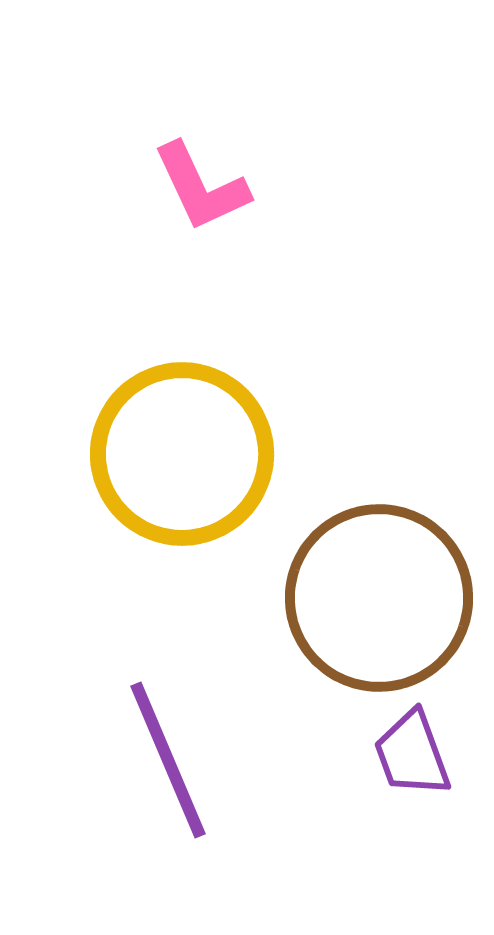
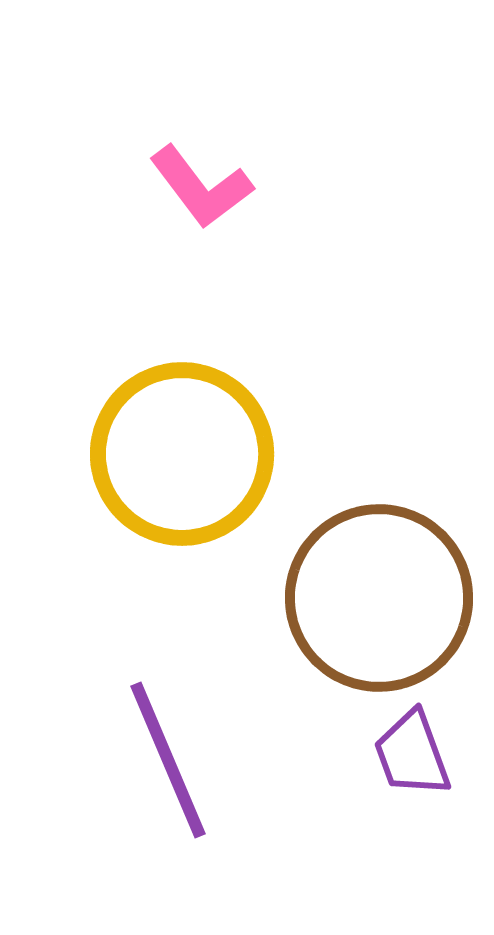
pink L-shape: rotated 12 degrees counterclockwise
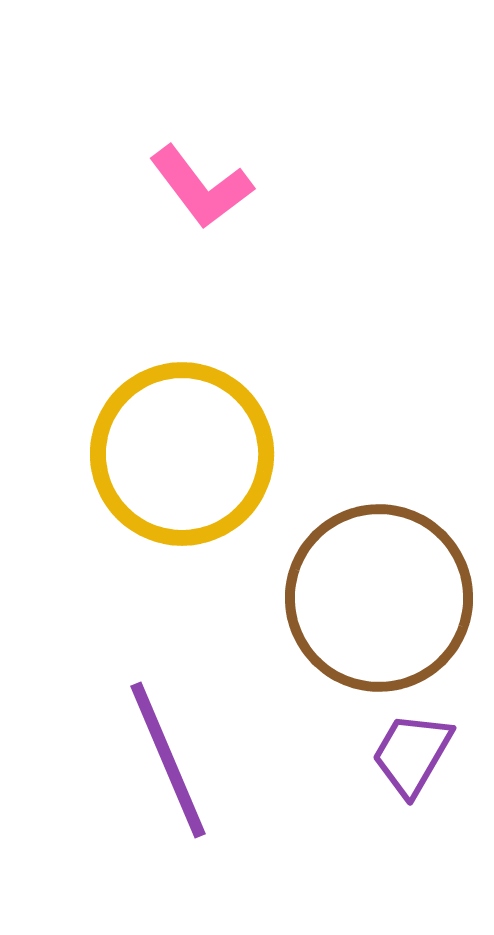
purple trapezoid: rotated 50 degrees clockwise
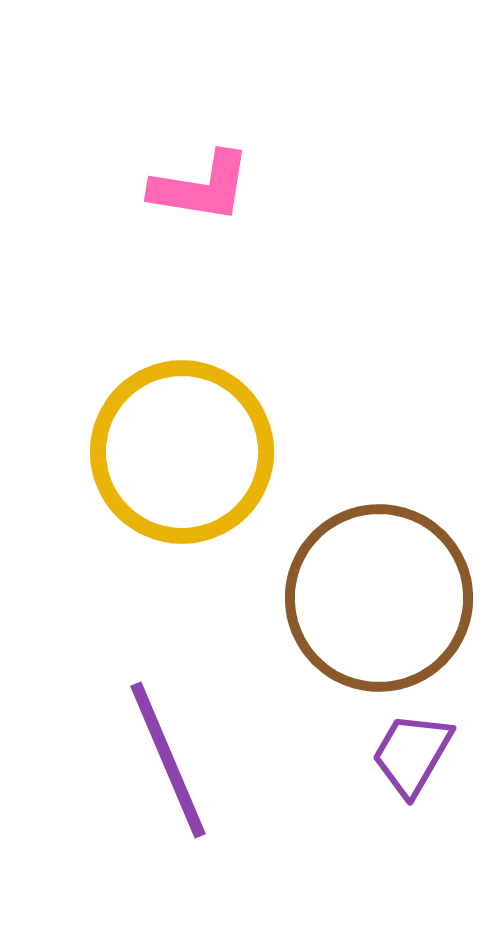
pink L-shape: rotated 44 degrees counterclockwise
yellow circle: moved 2 px up
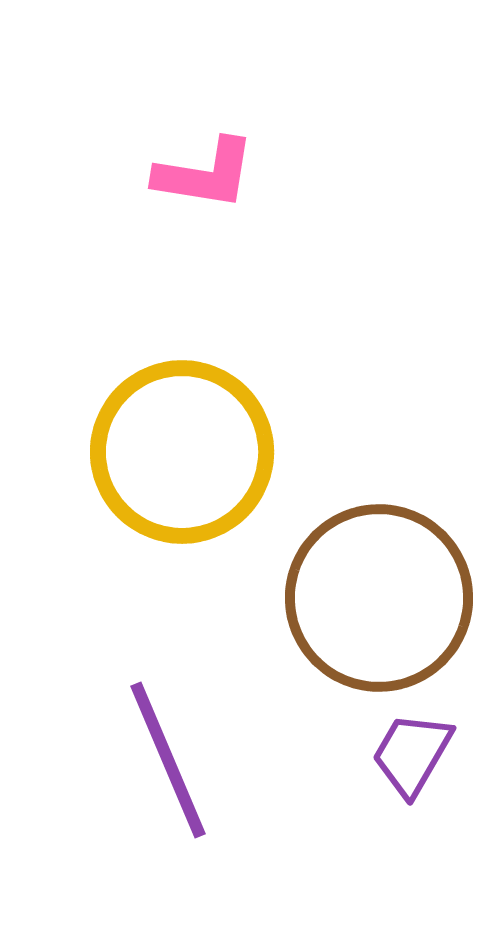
pink L-shape: moved 4 px right, 13 px up
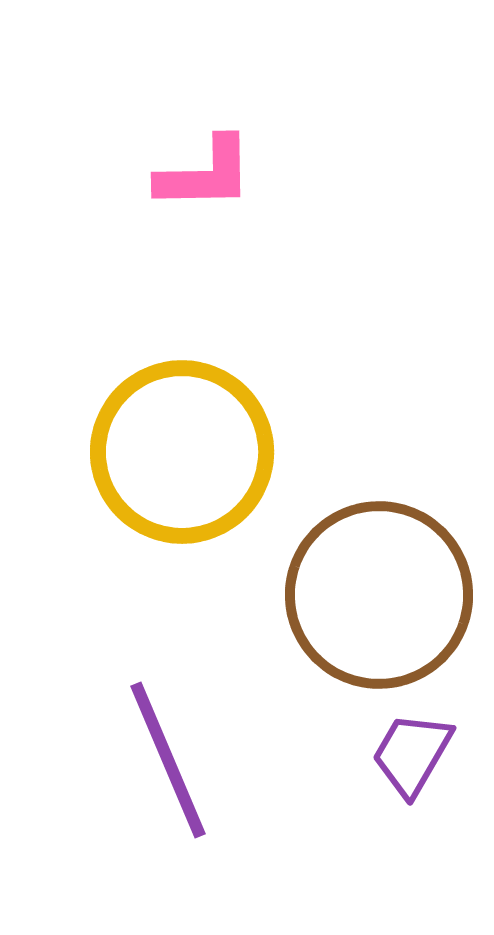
pink L-shape: rotated 10 degrees counterclockwise
brown circle: moved 3 px up
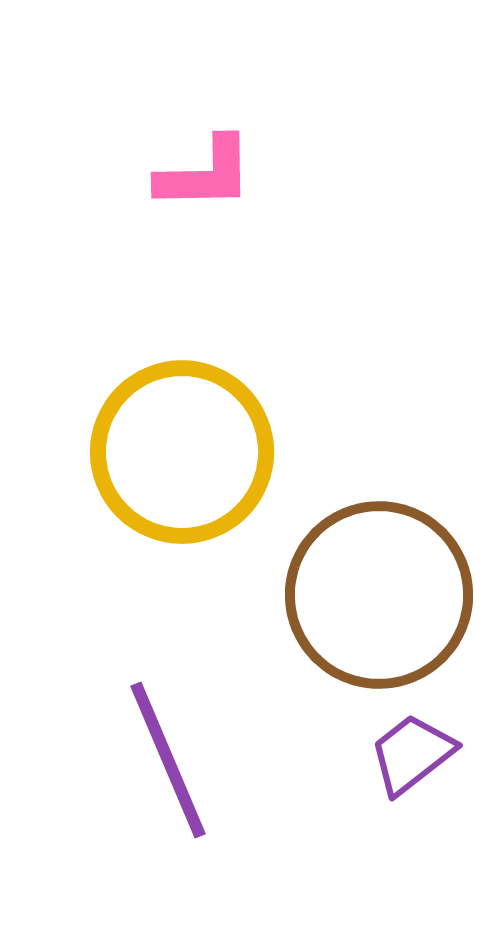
purple trapezoid: rotated 22 degrees clockwise
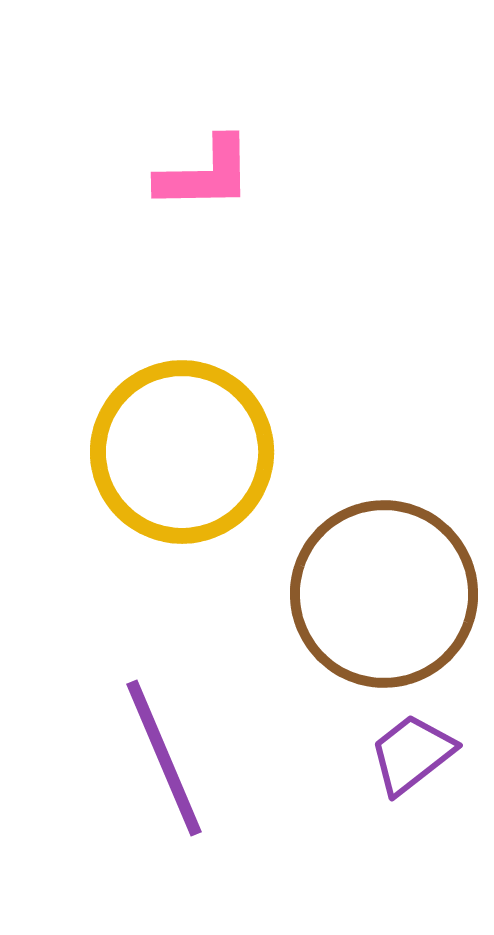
brown circle: moved 5 px right, 1 px up
purple line: moved 4 px left, 2 px up
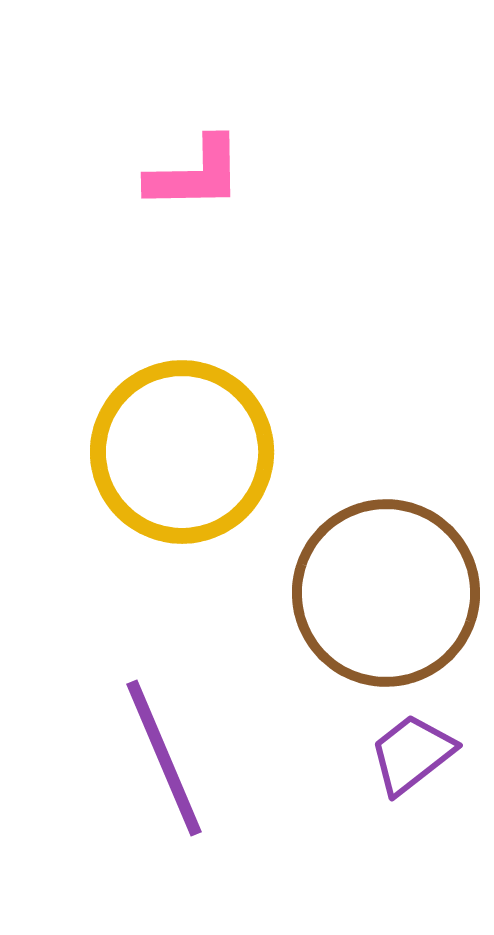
pink L-shape: moved 10 px left
brown circle: moved 2 px right, 1 px up
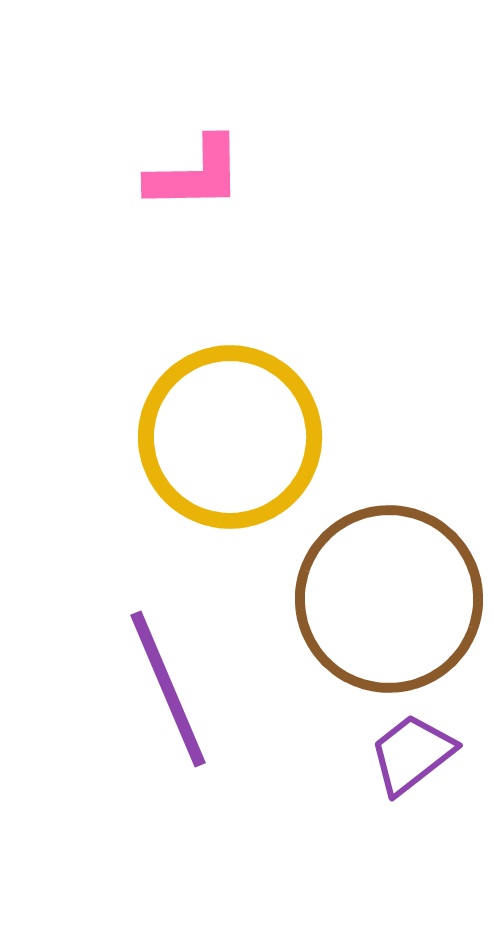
yellow circle: moved 48 px right, 15 px up
brown circle: moved 3 px right, 6 px down
purple line: moved 4 px right, 69 px up
